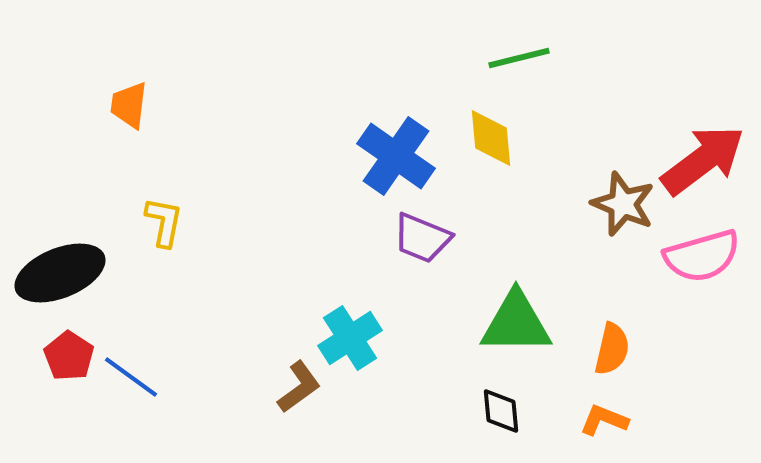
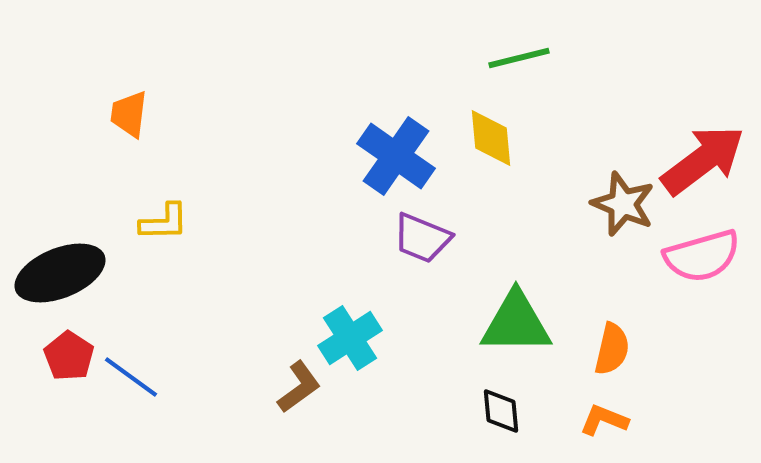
orange trapezoid: moved 9 px down
yellow L-shape: rotated 78 degrees clockwise
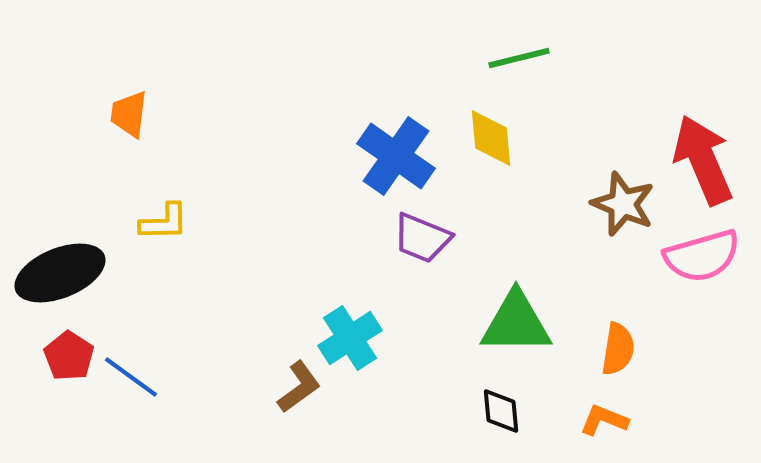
red arrow: rotated 76 degrees counterclockwise
orange semicircle: moved 6 px right; rotated 4 degrees counterclockwise
